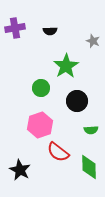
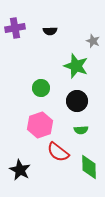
green star: moved 10 px right; rotated 20 degrees counterclockwise
green semicircle: moved 10 px left
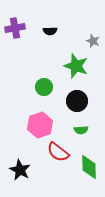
green circle: moved 3 px right, 1 px up
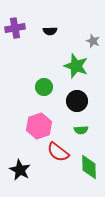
pink hexagon: moved 1 px left, 1 px down
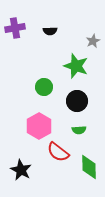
gray star: rotated 24 degrees clockwise
pink hexagon: rotated 10 degrees counterclockwise
green semicircle: moved 2 px left
black star: moved 1 px right
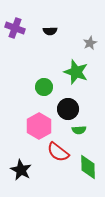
purple cross: rotated 30 degrees clockwise
gray star: moved 3 px left, 2 px down
green star: moved 6 px down
black circle: moved 9 px left, 8 px down
green diamond: moved 1 px left
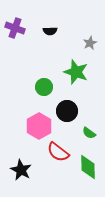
black circle: moved 1 px left, 2 px down
green semicircle: moved 10 px right, 3 px down; rotated 40 degrees clockwise
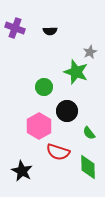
gray star: moved 9 px down
green semicircle: rotated 16 degrees clockwise
red semicircle: rotated 20 degrees counterclockwise
black star: moved 1 px right, 1 px down
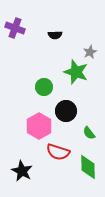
black semicircle: moved 5 px right, 4 px down
black circle: moved 1 px left
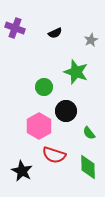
black semicircle: moved 2 px up; rotated 24 degrees counterclockwise
gray star: moved 1 px right, 12 px up
red semicircle: moved 4 px left, 3 px down
